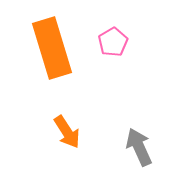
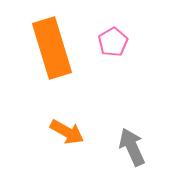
orange arrow: rotated 28 degrees counterclockwise
gray arrow: moved 7 px left
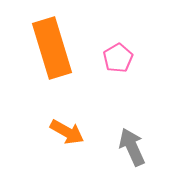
pink pentagon: moved 5 px right, 16 px down
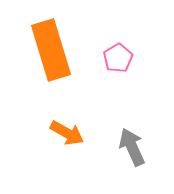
orange rectangle: moved 1 px left, 2 px down
orange arrow: moved 1 px down
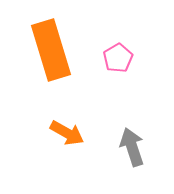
gray arrow: rotated 6 degrees clockwise
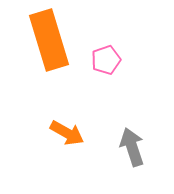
orange rectangle: moved 2 px left, 10 px up
pink pentagon: moved 12 px left, 2 px down; rotated 12 degrees clockwise
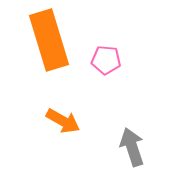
pink pentagon: rotated 24 degrees clockwise
orange arrow: moved 4 px left, 12 px up
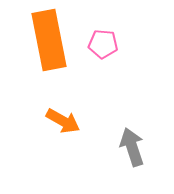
orange rectangle: rotated 6 degrees clockwise
pink pentagon: moved 3 px left, 16 px up
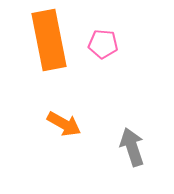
orange arrow: moved 1 px right, 3 px down
